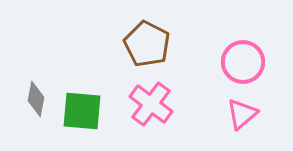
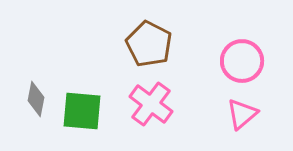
brown pentagon: moved 2 px right
pink circle: moved 1 px left, 1 px up
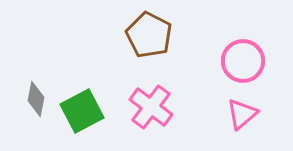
brown pentagon: moved 9 px up
pink circle: moved 1 px right
pink cross: moved 3 px down
green square: rotated 33 degrees counterclockwise
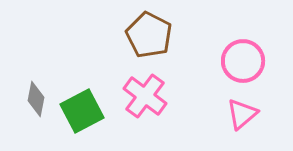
pink cross: moved 6 px left, 11 px up
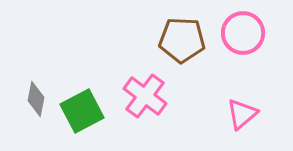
brown pentagon: moved 33 px right, 5 px down; rotated 24 degrees counterclockwise
pink circle: moved 28 px up
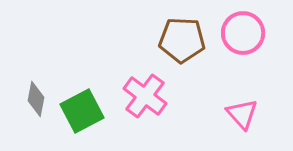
pink triangle: rotated 32 degrees counterclockwise
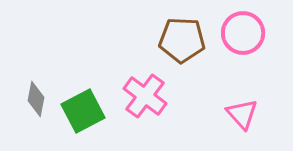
green square: moved 1 px right
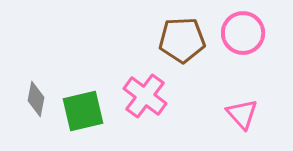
brown pentagon: rotated 6 degrees counterclockwise
green square: rotated 15 degrees clockwise
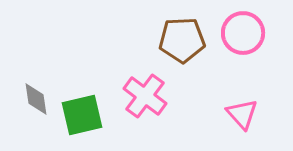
gray diamond: rotated 20 degrees counterclockwise
green square: moved 1 px left, 4 px down
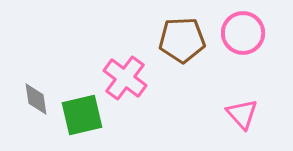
pink cross: moved 20 px left, 18 px up
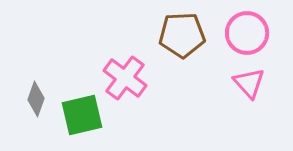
pink circle: moved 4 px right
brown pentagon: moved 5 px up
gray diamond: rotated 28 degrees clockwise
pink triangle: moved 7 px right, 31 px up
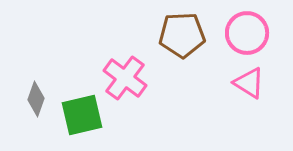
pink triangle: rotated 16 degrees counterclockwise
